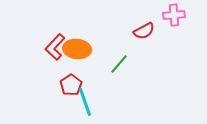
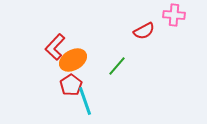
pink cross: rotated 10 degrees clockwise
orange ellipse: moved 4 px left, 11 px down; rotated 36 degrees counterclockwise
green line: moved 2 px left, 2 px down
cyan line: moved 1 px up
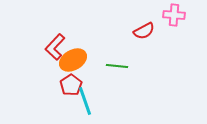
green line: rotated 55 degrees clockwise
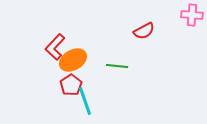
pink cross: moved 18 px right
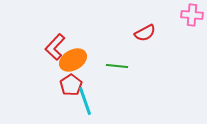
red semicircle: moved 1 px right, 2 px down
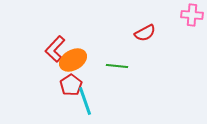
red L-shape: moved 2 px down
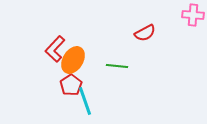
pink cross: moved 1 px right
orange ellipse: rotated 28 degrees counterclockwise
